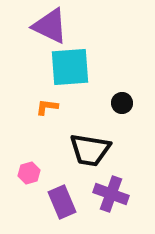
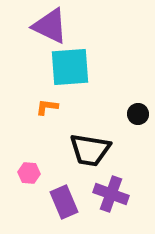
black circle: moved 16 px right, 11 px down
pink hexagon: rotated 20 degrees clockwise
purple rectangle: moved 2 px right
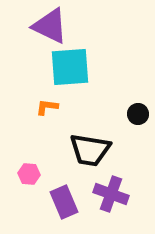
pink hexagon: moved 1 px down
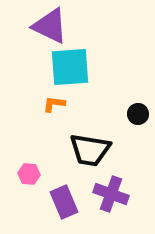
orange L-shape: moved 7 px right, 3 px up
